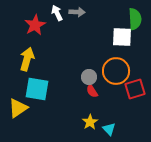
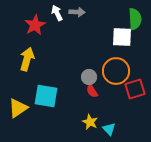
cyan square: moved 9 px right, 7 px down
yellow star: rotated 14 degrees counterclockwise
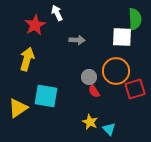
gray arrow: moved 28 px down
red semicircle: moved 2 px right
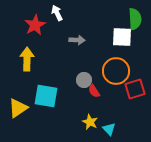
yellow arrow: rotated 15 degrees counterclockwise
gray circle: moved 5 px left, 3 px down
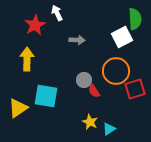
white square: rotated 30 degrees counterclockwise
cyan triangle: rotated 40 degrees clockwise
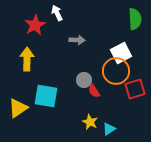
white square: moved 1 px left, 16 px down
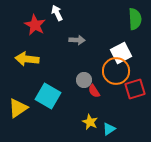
red star: rotated 15 degrees counterclockwise
yellow arrow: rotated 85 degrees counterclockwise
cyan square: moved 2 px right; rotated 20 degrees clockwise
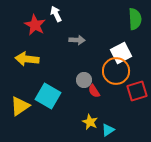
white arrow: moved 1 px left, 1 px down
red square: moved 2 px right, 2 px down
yellow triangle: moved 2 px right, 2 px up
cyan triangle: moved 1 px left, 1 px down
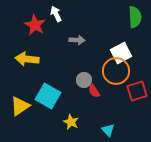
green semicircle: moved 2 px up
yellow star: moved 19 px left
cyan triangle: rotated 40 degrees counterclockwise
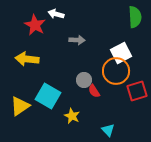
white arrow: rotated 49 degrees counterclockwise
yellow star: moved 1 px right, 6 px up
